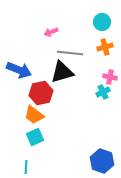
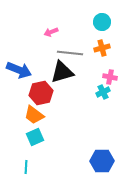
orange cross: moved 3 px left, 1 px down
blue hexagon: rotated 20 degrees counterclockwise
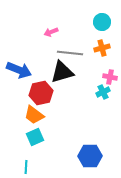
blue hexagon: moved 12 px left, 5 px up
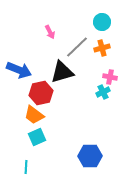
pink arrow: moved 1 px left; rotated 96 degrees counterclockwise
gray line: moved 7 px right, 6 px up; rotated 50 degrees counterclockwise
cyan square: moved 2 px right
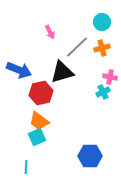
orange trapezoid: moved 5 px right, 6 px down
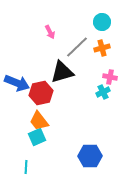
blue arrow: moved 2 px left, 13 px down
orange trapezoid: rotated 15 degrees clockwise
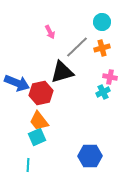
cyan line: moved 2 px right, 2 px up
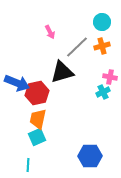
orange cross: moved 2 px up
red hexagon: moved 4 px left
orange trapezoid: moved 1 px left, 2 px up; rotated 50 degrees clockwise
